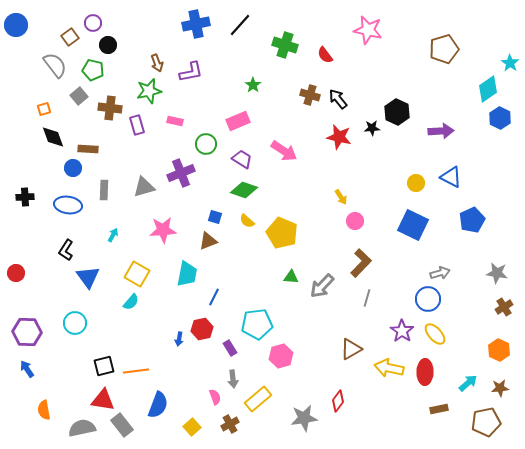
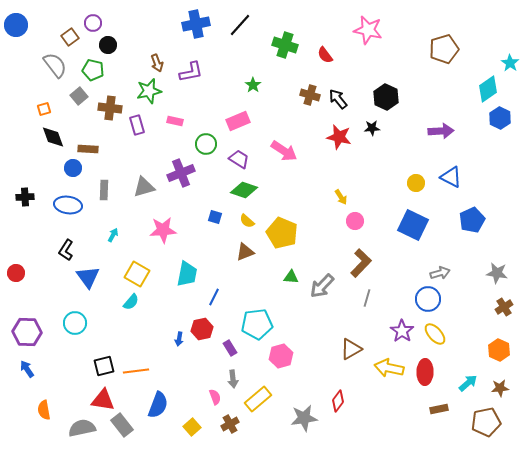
black hexagon at (397, 112): moved 11 px left, 15 px up
purple trapezoid at (242, 159): moved 3 px left
brown triangle at (208, 241): moved 37 px right, 11 px down
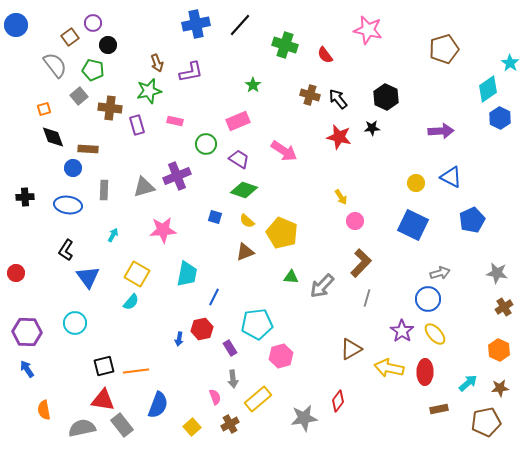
purple cross at (181, 173): moved 4 px left, 3 px down
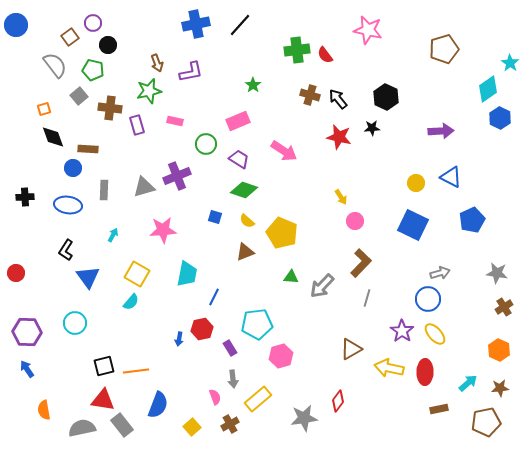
green cross at (285, 45): moved 12 px right, 5 px down; rotated 25 degrees counterclockwise
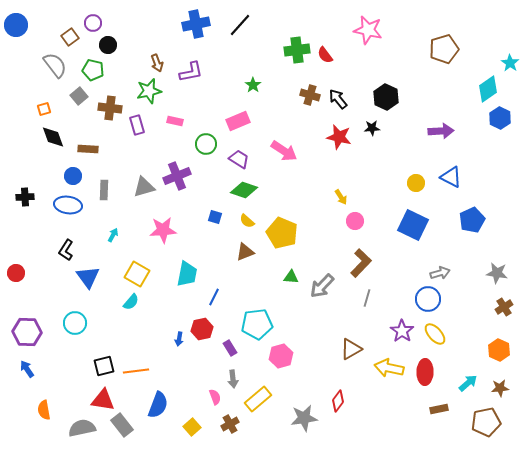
blue circle at (73, 168): moved 8 px down
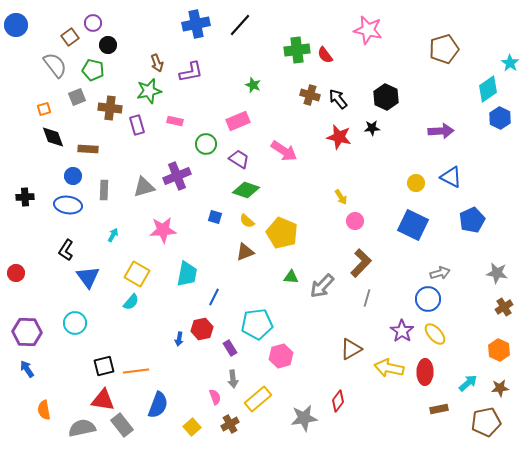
green star at (253, 85): rotated 14 degrees counterclockwise
gray square at (79, 96): moved 2 px left, 1 px down; rotated 18 degrees clockwise
green diamond at (244, 190): moved 2 px right
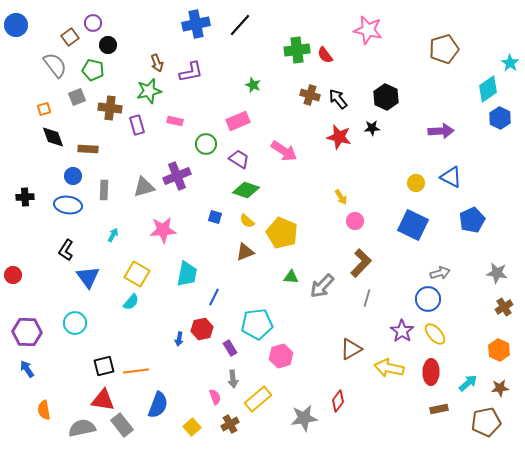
red circle at (16, 273): moved 3 px left, 2 px down
red ellipse at (425, 372): moved 6 px right
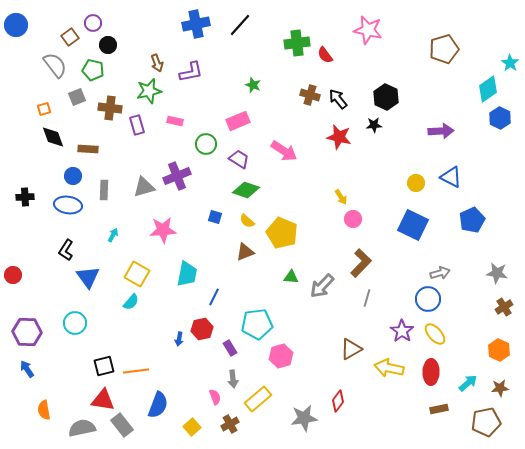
green cross at (297, 50): moved 7 px up
black star at (372, 128): moved 2 px right, 3 px up
pink circle at (355, 221): moved 2 px left, 2 px up
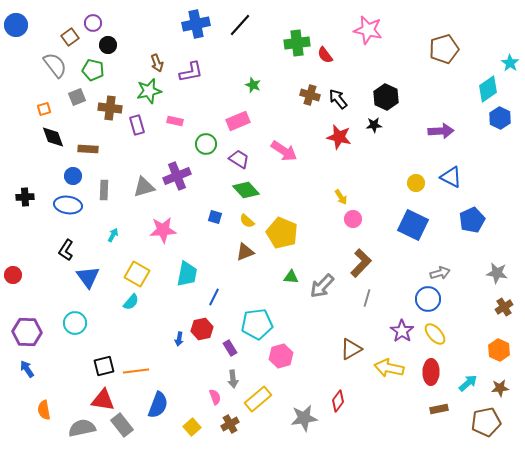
green diamond at (246, 190): rotated 28 degrees clockwise
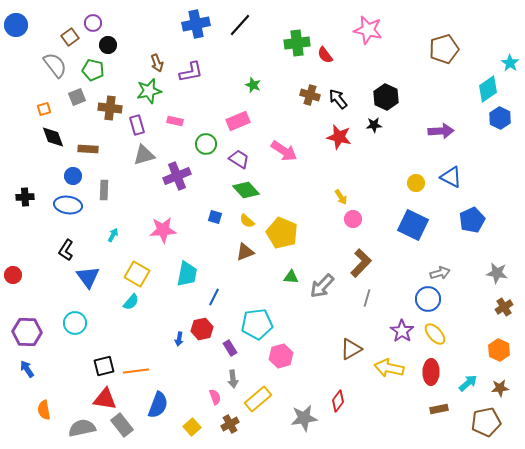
gray triangle at (144, 187): moved 32 px up
red triangle at (103, 400): moved 2 px right, 1 px up
